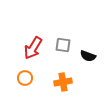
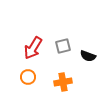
gray square: moved 1 px down; rotated 21 degrees counterclockwise
orange circle: moved 3 px right, 1 px up
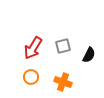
black semicircle: moved 1 px right, 1 px up; rotated 84 degrees counterclockwise
orange circle: moved 3 px right
orange cross: rotated 30 degrees clockwise
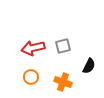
red arrow: rotated 45 degrees clockwise
black semicircle: moved 11 px down
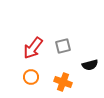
red arrow: rotated 40 degrees counterclockwise
black semicircle: moved 1 px right, 1 px up; rotated 49 degrees clockwise
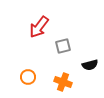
red arrow: moved 6 px right, 21 px up
orange circle: moved 3 px left
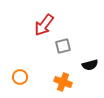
red arrow: moved 5 px right, 2 px up
orange circle: moved 8 px left
